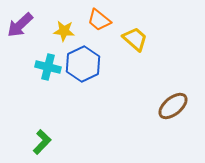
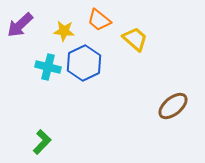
blue hexagon: moved 1 px right, 1 px up
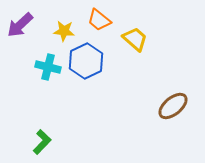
blue hexagon: moved 2 px right, 2 px up
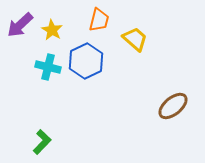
orange trapezoid: rotated 115 degrees counterclockwise
yellow star: moved 12 px left, 1 px up; rotated 25 degrees clockwise
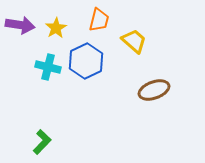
purple arrow: rotated 128 degrees counterclockwise
yellow star: moved 4 px right, 2 px up; rotated 10 degrees clockwise
yellow trapezoid: moved 1 px left, 2 px down
brown ellipse: moved 19 px left, 16 px up; rotated 20 degrees clockwise
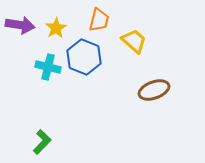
blue hexagon: moved 2 px left, 4 px up; rotated 12 degrees counterclockwise
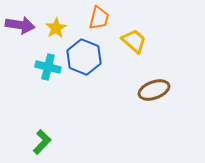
orange trapezoid: moved 2 px up
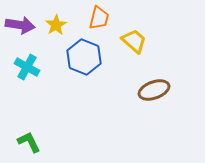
yellow star: moved 3 px up
cyan cross: moved 21 px left; rotated 15 degrees clockwise
green L-shape: moved 13 px left; rotated 70 degrees counterclockwise
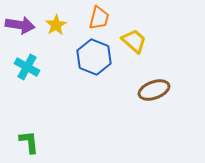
blue hexagon: moved 10 px right
green L-shape: rotated 20 degrees clockwise
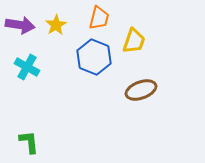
yellow trapezoid: rotated 68 degrees clockwise
brown ellipse: moved 13 px left
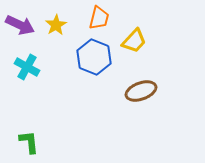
purple arrow: rotated 16 degrees clockwise
yellow trapezoid: rotated 24 degrees clockwise
brown ellipse: moved 1 px down
